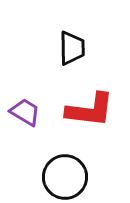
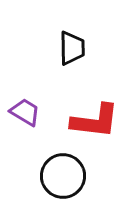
red L-shape: moved 5 px right, 11 px down
black circle: moved 2 px left, 1 px up
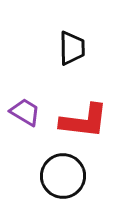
red L-shape: moved 11 px left
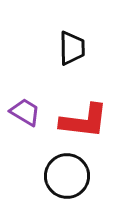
black circle: moved 4 px right
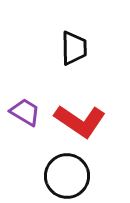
black trapezoid: moved 2 px right
red L-shape: moved 4 px left; rotated 27 degrees clockwise
